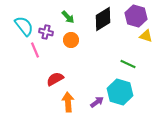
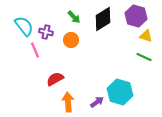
green arrow: moved 6 px right
green line: moved 16 px right, 7 px up
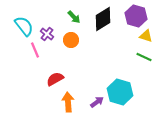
purple cross: moved 1 px right, 2 px down; rotated 24 degrees clockwise
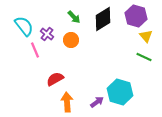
yellow triangle: rotated 32 degrees clockwise
orange arrow: moved 1 px left
